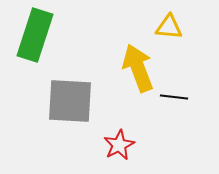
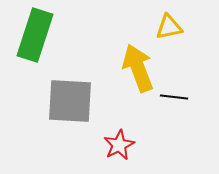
yellow triangle: rotated 16 degrees counterclockwise
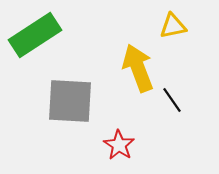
yellow triangle: moved 4 px right, 1 px up
green rectangle: rotated 39 degrees clockwise
black line: moved 2 px left, 3 px down; rotated 48 degrees clockwise
red star: rotated 12 degrees counterclockwise
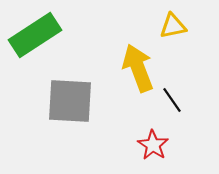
red star: moved 34 px right
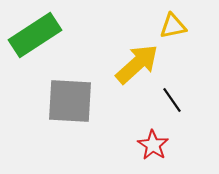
yellow arrow: moved 1 px left, 4 px up; rotated 69 degrees clockwise
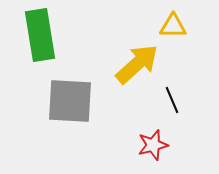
yellow triangle: rotated 12 degrees clockwise
green rectangle: moved 5 px right; rotated 66 degrees counterclockwise
black line: rotated 12 degrees clockwise
red star: rotated 24 degrees clockwise
